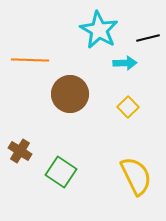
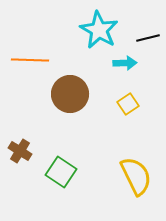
yellow square: moved 3 px up; rotated 10 degrees clockwise
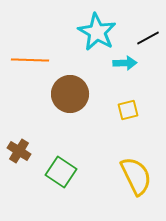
cyan star: moved 2 px left, 2 px down
black line: rotated 15 degrees counterclockwise
yellow square: moved 6 px down; rotated 20 degrees clockwise
brown cross: moved 1 px left
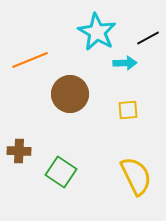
orange line: rotated 24 degrees counterclockwise
yellow square: rotated 10 degrees clockwise
brown cross: rotated 30 degrees counterclockwise
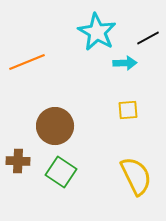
orange line: moved 3 px left, 2 px down
brown circle: moved 15 px left, 32 px down
brown cross: moved 1 px left, 10 px down
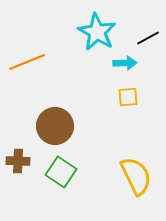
yellow square: moved 13 px up
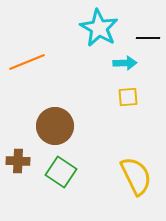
cyan star: moved 2 px right, 4 px up
black line: rotated 30 degrees clockwise
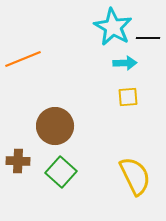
cyan star: moved 14 px right, 1 px up
orange line: moved 4 px left, 3 px up
green square: rotated 8 degrees clockwise
yellow semicircle: moved 1 px left
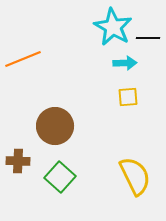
green square: moved 1 px left, 5 px down
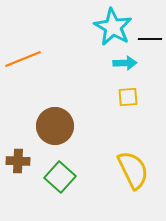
black line: moved 2 px right, 1 px down
yellow semicircle: moved 2 px left, 6 px up
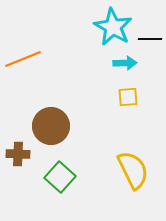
brown circle: moved 4 px left
brown cross: moved 7 px up
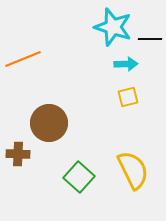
cyan star: rotated 12 degrees counterclockwise
cyan arrow: moved 1 px right, 1 px down
yellow square: rotated 10 degrees counterclockwise
brown circle: moved 2 px left, 3 px up
green square: moved 19 px right
